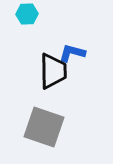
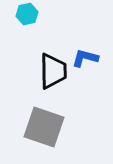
cyan hexagon: rotated 10 degrees counterclockwise
blue L-shape: moved 13 px right, 5 px down
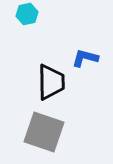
black trapezoid: moved 2 px left, 11 px down
gray square: moved 5 px down
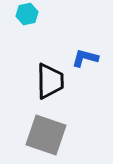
black trapezoid: moved 1 px left, 1 px up
gray square: moved 2 px right, 3 px down
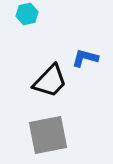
black trapezoid: rotated 45 degrees clockwise
gray square: moved 2 px right; rotated 30 degrees counterclockwise
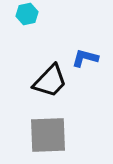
gray square: rotated 9 degrees clockwise
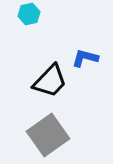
cyan hexagon: moved 2 px right
gray square: rotated 33 degrees counterclockwise
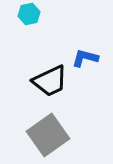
black trapezoid: rotated 21 degrees clockwise
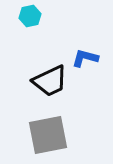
cyan hexagon: moved 1 px right, 2 px down
gray square: rotated 24 degrees clockwise
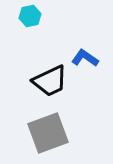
blue L-shape: rotated 20 degrees clockwise
gray square: moved 2 px up; rotated 9 degrees counterclockwise
